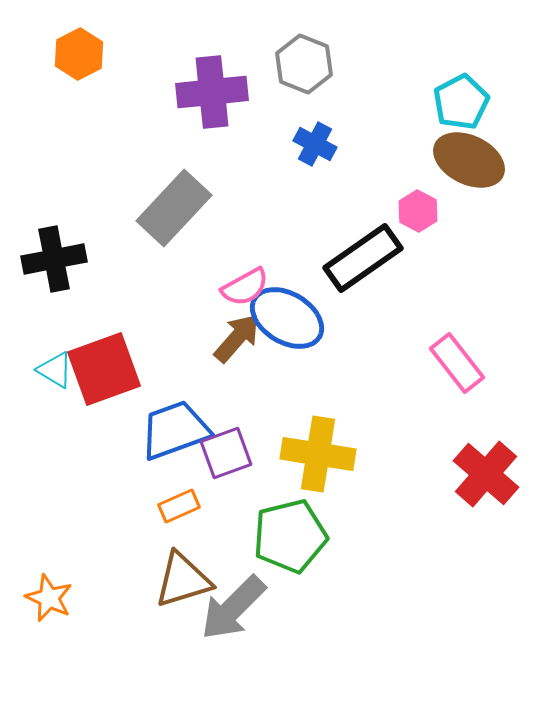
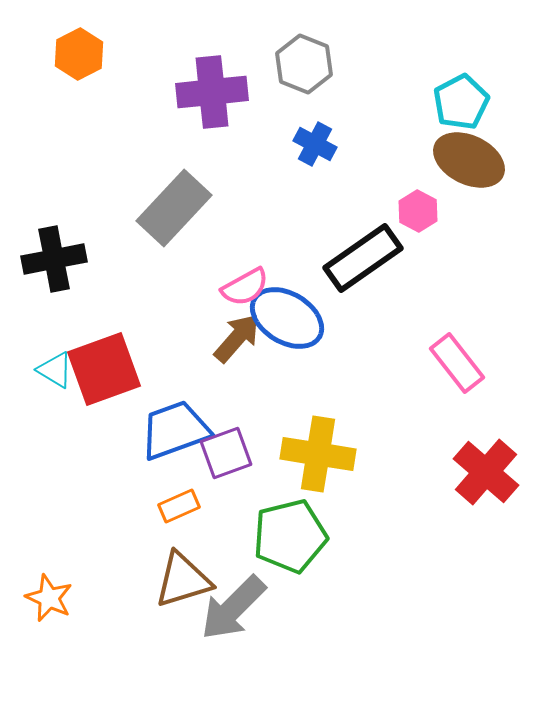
red cross: moved 2 px up
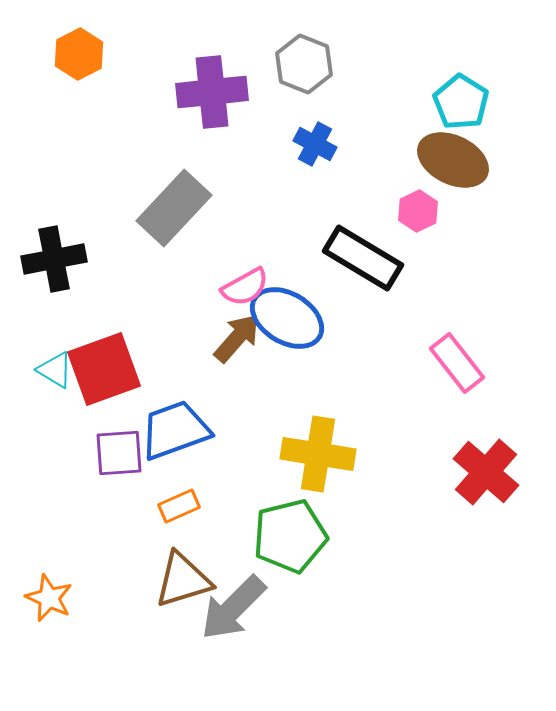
cyan pentagon: rotated 12 degrees counterclockwise
brown ellipse: moved 16 px left
pink hexagon: rotated 6 degrees clockwise
black rectangle: rotated 66 degrees clockwise
purple square: moved 107 px left; rotated 16 degrees clockwise
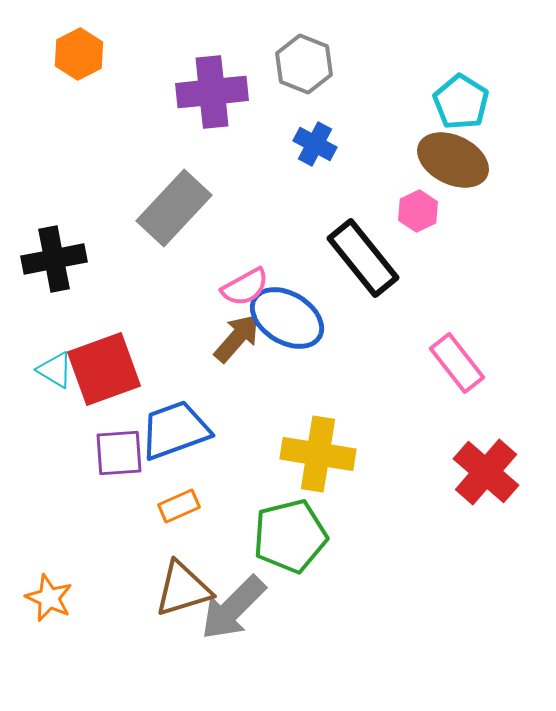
black rectangle: rotated 20 degrees clockwise
brown triangle: moved 9 px down
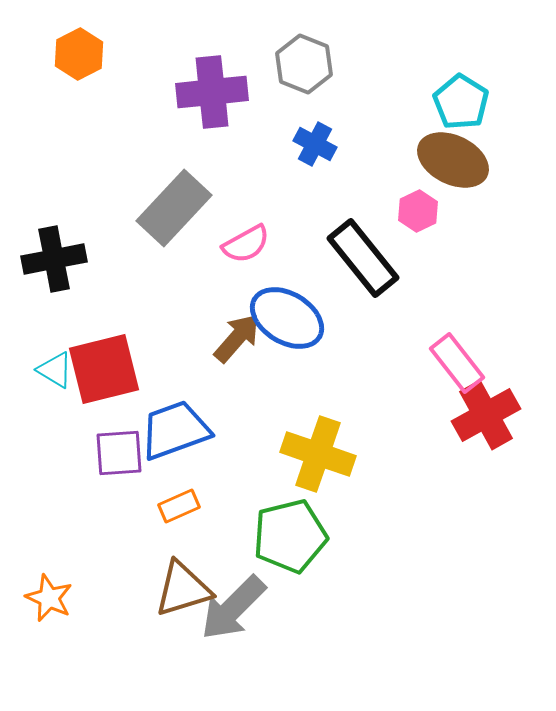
pink semicircle: moved 1 px right, 43 px up
red square: rotated 6 degrees clockwise
yellow cross: rotated 10 degrees clockwise
red cross: moved 57 px up; rotated 20 degrees clockwise
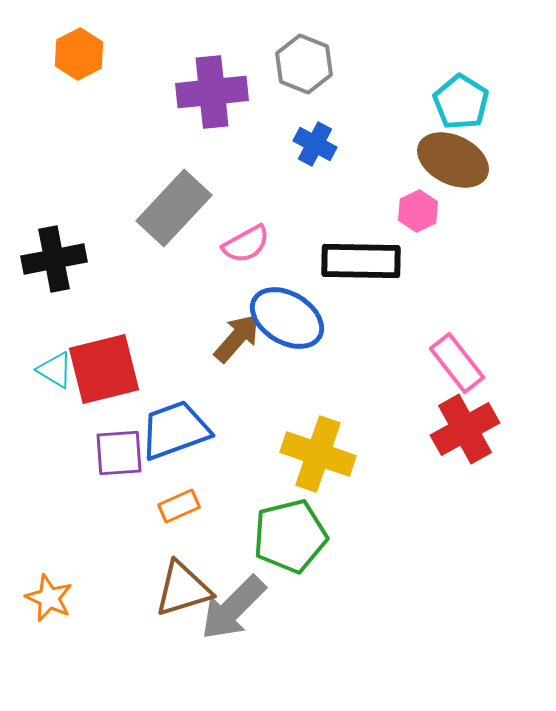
black rectangle: moved 2 px left, 3 px down; rotated 50 degrees counterclockwise
red cross: moved 21 px left, 14 px down
